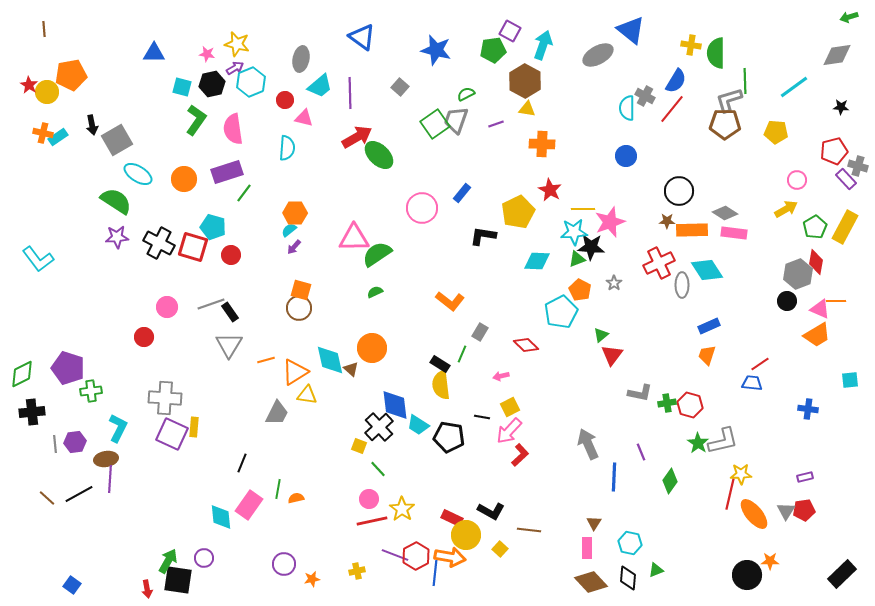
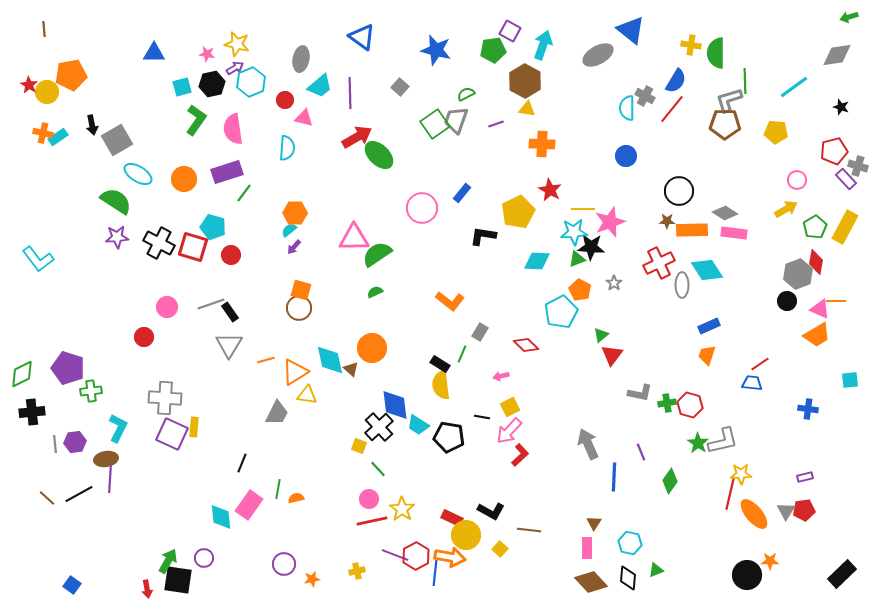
cyan square at (182, 87): rotated 30 degrees counterclockwise
black star at (841, 107): rotated 14 degrees clockwise
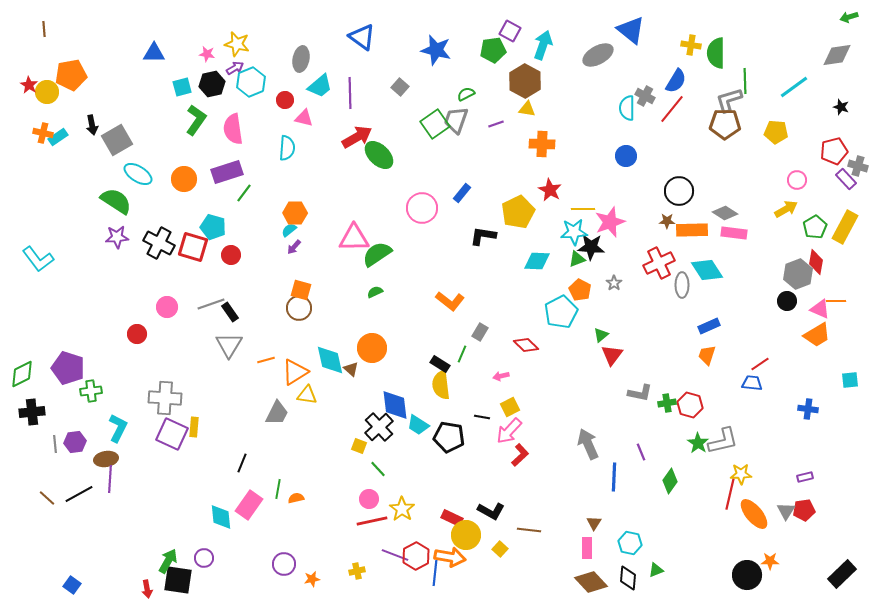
red circle at (144, 337): moved 7 px left, 3 px up
